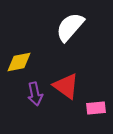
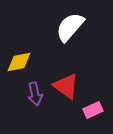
pink rectangle: moved 3 px left, 2 px down; rotated 18 degrees counterclockwise
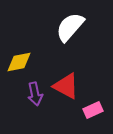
red triangle: rotated 8 degrees counterclockwise
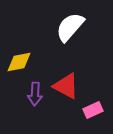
purple arrow: rotated 15 degrees clockwise
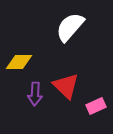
yellow diamond: rotated 12 degrees clockwise
red triangle: rotated 16 degrees clockwise
pink rectangle: moved 3 px right, 4 px up
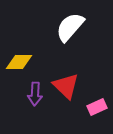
pink rectangle: moved 1 px right, 1 px down
